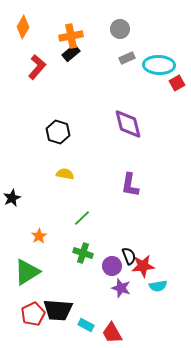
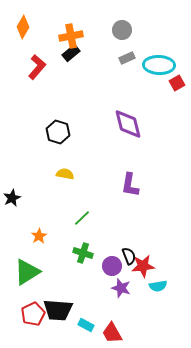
gray circle: moved 2 px right, 1 px down
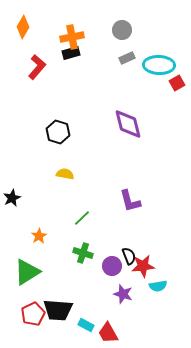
orange cross: moved 1 px right, 1 px down
black rectangle: rotated 24 degrees clockwise
purple L-shape: moved 16 px down; rotated 25 degrees counterclockwise
purple star: moved 2 px right, 6 px down
red trapezoid: moved 4 px left
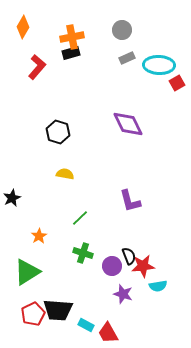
purple diamond: rotated 12 degrees counterclockwise
green line: moved 2 px left
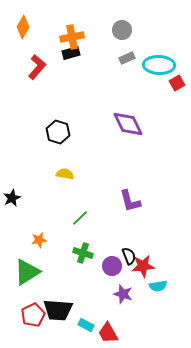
orange star: moved 4 px down; rotated 21 degrees clockwise
red pentagon: moved 1 px down
